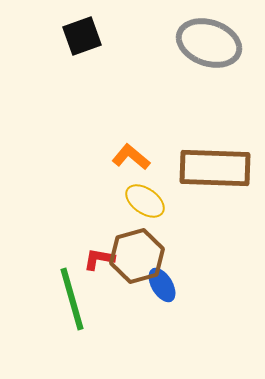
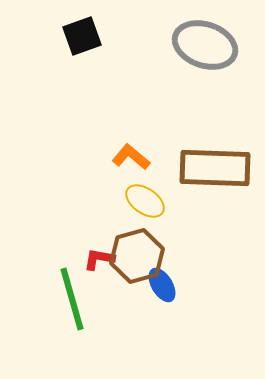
gray ellipse: moved 4 px left, 2 px down
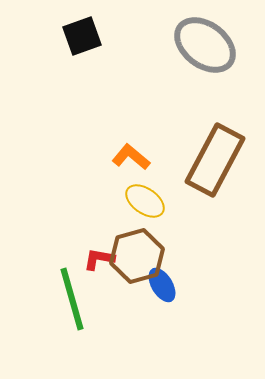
gray ellipse: rotated 18 degrees clockwise
brown rectangle: moved 8 px up; rotated 64 degrees counterclockwise
